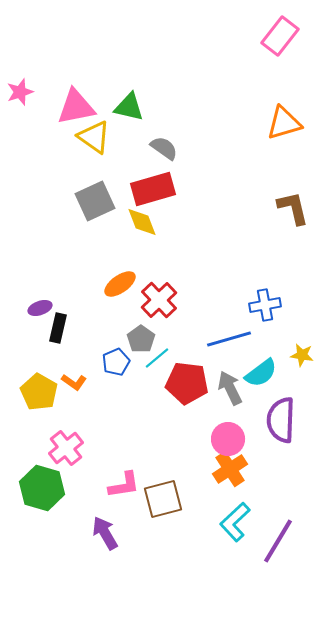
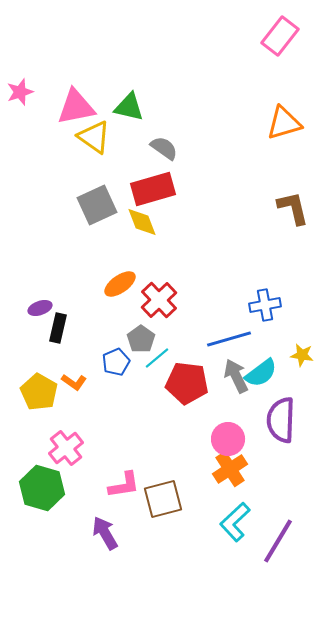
gray square: moved 2 px right, 4 px down
gray arrow: moved 6 px right, 12 px up
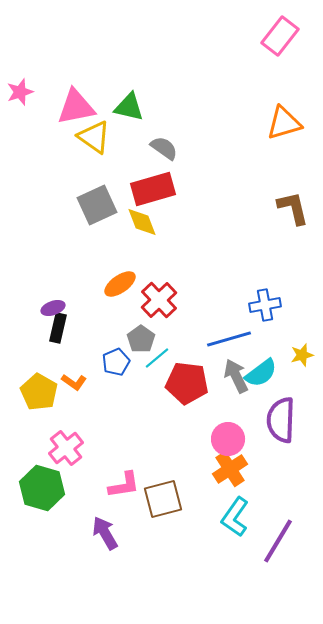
purple ellipse: moved 13 px right
yellow star: rotated 25 degrees counterclockwise
cyan L-shape: moved 5 px up; rotated 12 degrees counterclockwise
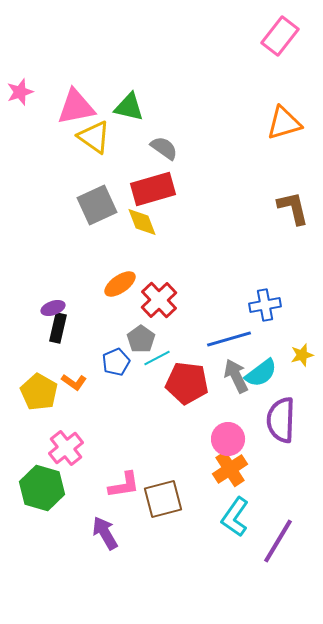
cyan line: rotated 12 degrees clockwise
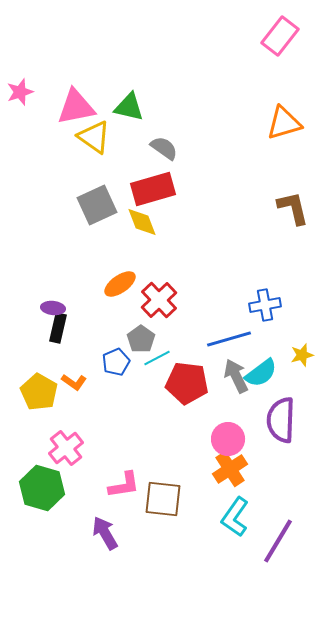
purple ellipse: rotated 25 degrees clockwise
brown square: rotated 21 degrees clockwise
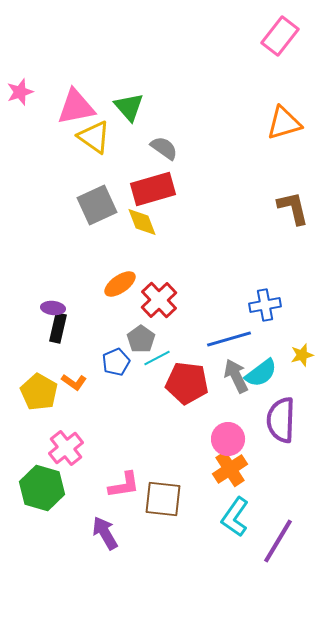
green triangle: rotated 36 degrees clockwise
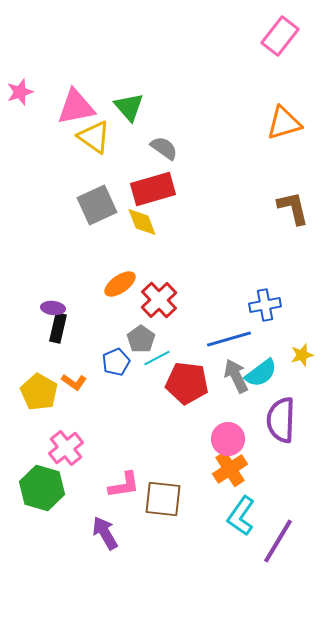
cyan L-shape: moved 6 px right, 1 px up
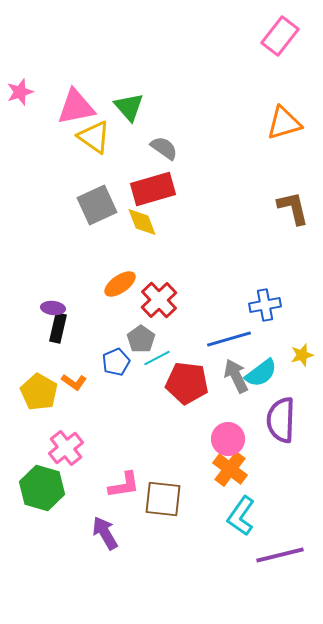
orange cross: rotated 20 degrees counterclockwise
purple line: moved 2 px right, 14 px down; rotated 45 degrees clockwise
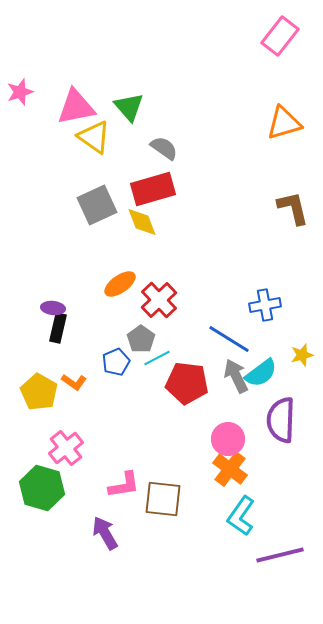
blue line: rotated 48 degrees clockwise
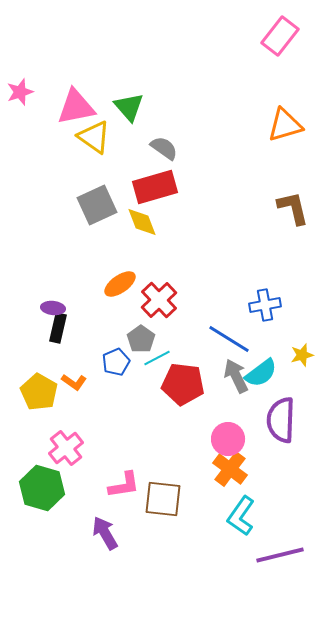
orange triangle: moved 1 px right, 2 px down
red rectangle: moved 2 px right, 2 px up
red pentagon: moved 4 px left, 1 px down
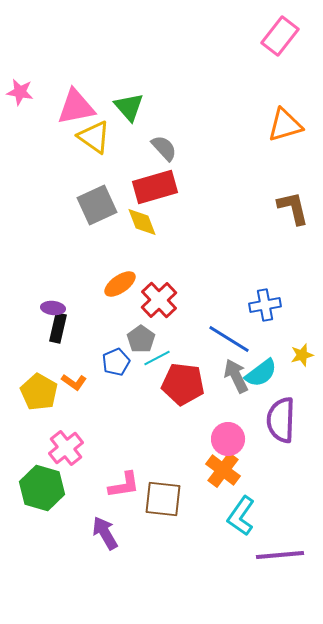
pink star: rotated 28 degrees clockwise
gray semicircle: rotated 12 degrees clockwise
orange cross: moved 7 px left, 1 px down
purple line: rotated 9 degrees clockwise
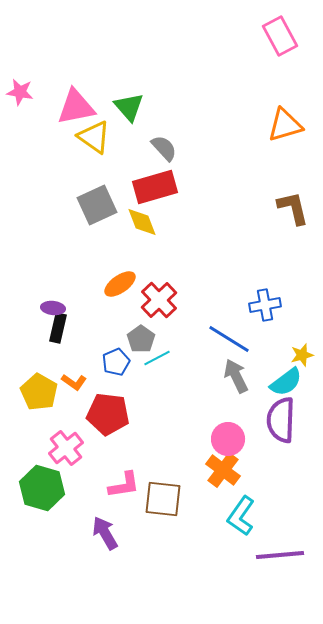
pink rectangle: rotated 66 degrees counterclockwise
cyan semicircle: moved 25 px right, 9 px down
red pentagon: moved 75 px left, 30 px down
